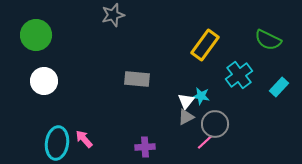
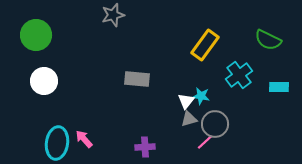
cyan rectangle: rotated 48 degrees clockwise
gray triangle: moved 3 px right, 2 px down; rotated 12 degrees clockwise
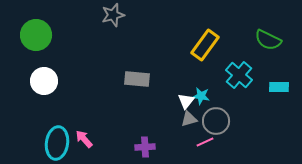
cyan cross: rotated 12 degrees counterclockwise
gray circle: moved 1 px right, 3 px up
pink line: rotated 18 degrees clockwise
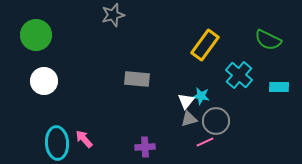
cyan ellipse: rotated 12 degrees counterclockwise
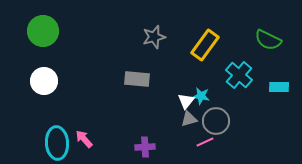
gray star: moved 41 px right, 22 px down
green circle: moved 7 px right, 4 px up
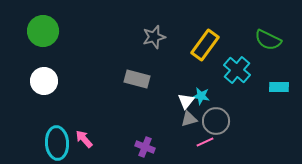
cyan cross: moved 2 px left, 5 px up
gray rectangle: rotated 10 degrees clockwise
purple cross: rotated 24 degrees clockwise
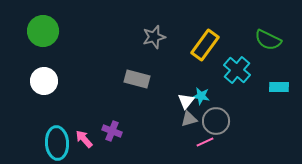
purple cross: moved 33 px left, 16 px up
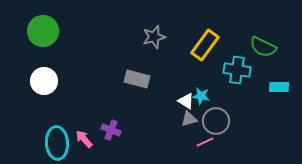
green semicircle: moved 5 px left, 7 px down
cyan cross: rotated 32 degrees counterclockwise
white triangle: rotated 36 degrees counterclockwise
purple cross: moved 1 px left, 1 px up
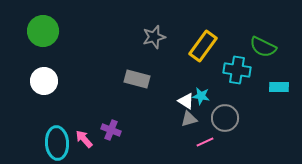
yellow rectangle: moved 2 px left, 1 px down
gray circle: moved 9 px right, 3 px up
